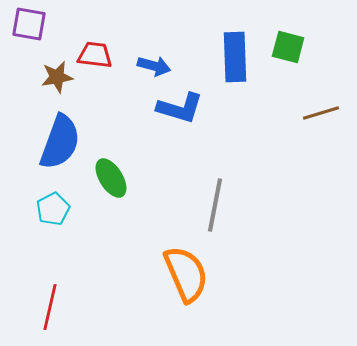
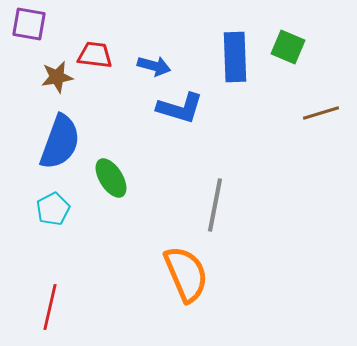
green square: rotated 8 degrees clockwise
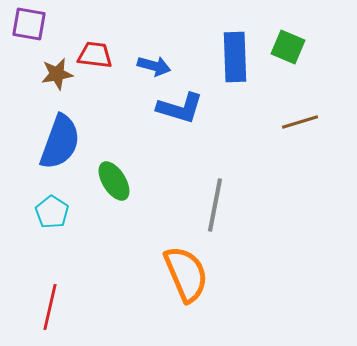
brown star: moved 3 px up
brown line: moved 21 px left, 9 px down
green ellipse: moved 3 px right, 3 px down
cyan pentagon: moved 1 px left, 3 px down; rotated 12 degrees counterclockwise
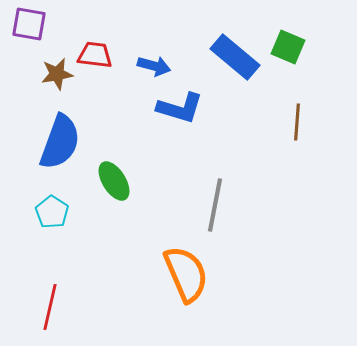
blue rectangle: rotated 48 degrees counterclockwise
brown line: moved 3 px left; rotated 69 degrees counterclockwise
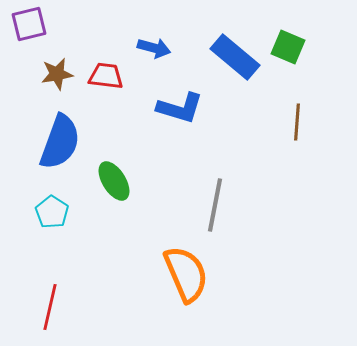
purple square: rotated 24 degrees counterclockwise
red trapezoid: moved 11 px right, 21 px down
blue arrow: moved 18 px up
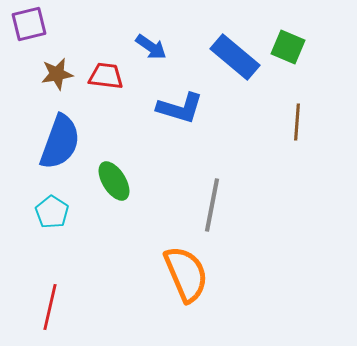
blue arrow: moved 3 px left, 1 px up; rotated 20 degrees clockwise
gray line: moved 3 px left
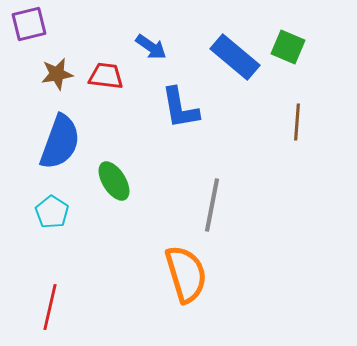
blue L-shape: rotated 63 degrees clockwise
orange semicircle: rotated 6 degrees clockwise
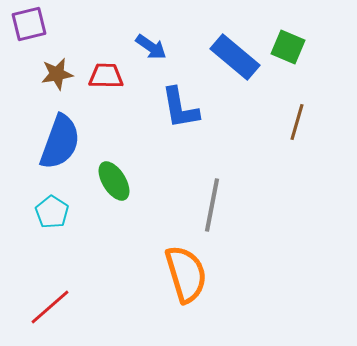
red trapezoid: rotated 6 degrees counterclockwise
brown line: rotated 12 degrees clockwise
red line: rotated 36 degrees clockwise
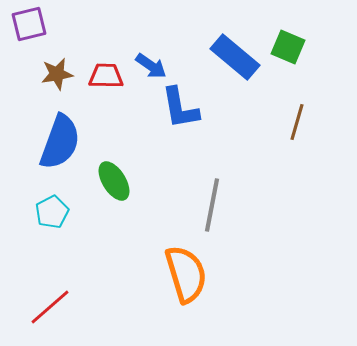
blue arrow: moved 19 px down
cyan pentagon: rotated 12 degrees clockwise
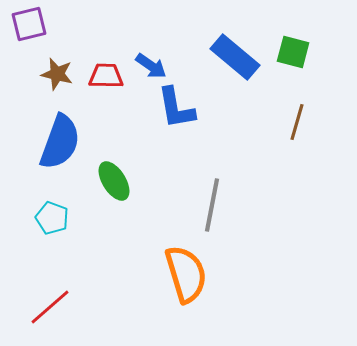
green square: moved 5 px right, 5 px down; rotated 8 degrees counterclockwise
brown star: rotated 24 degrees clockwise
blue L-shape: moved 4 px left
cyan pentagon: moved 6 px down; rotated 24 degrees counterclockwise
